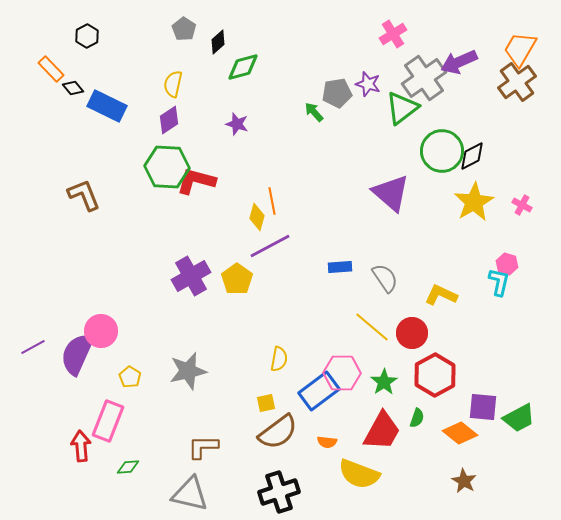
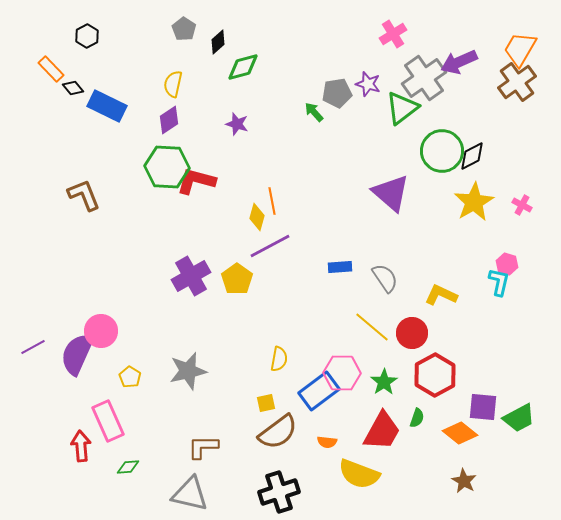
pink rectangle at (108, 421): rotated 45 degrees counterclockwise
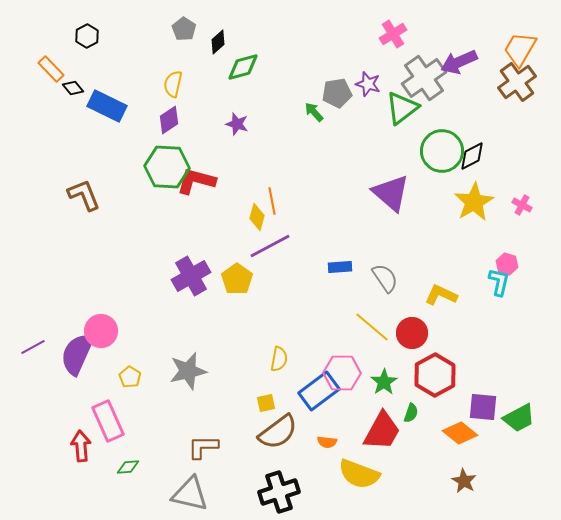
green semicircle at (417, 418): moved 6 px left, 5 px up
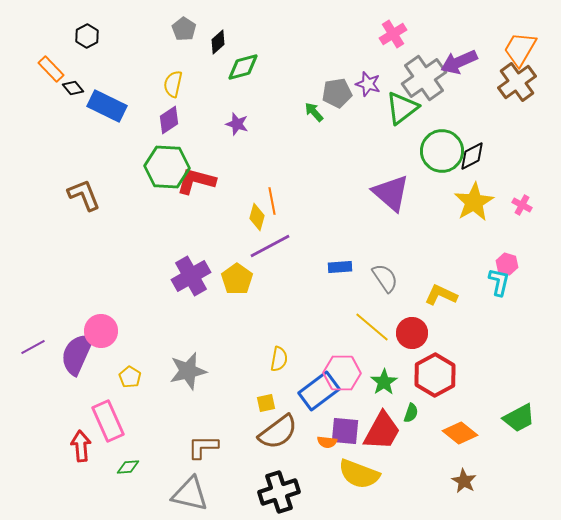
purple square at (483, 407): moved 138 px left, 24 px down
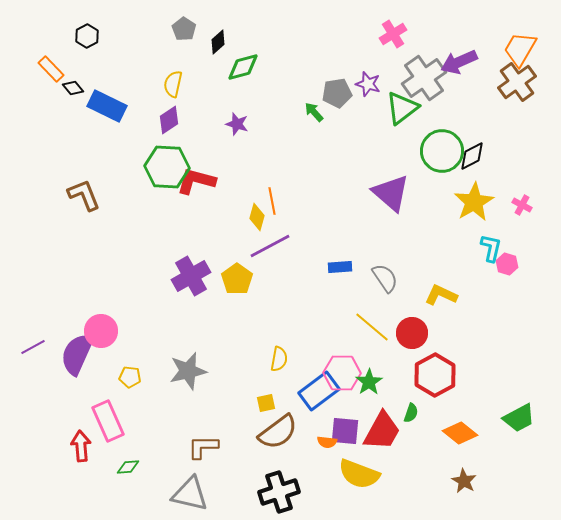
cyan L-shape at (499, 282): moved 8 px left, 34 px up
yellow pentagon at (130, 377): rotated 25 degrees counterclockwise
green star at (384, 382): moved 15 px left
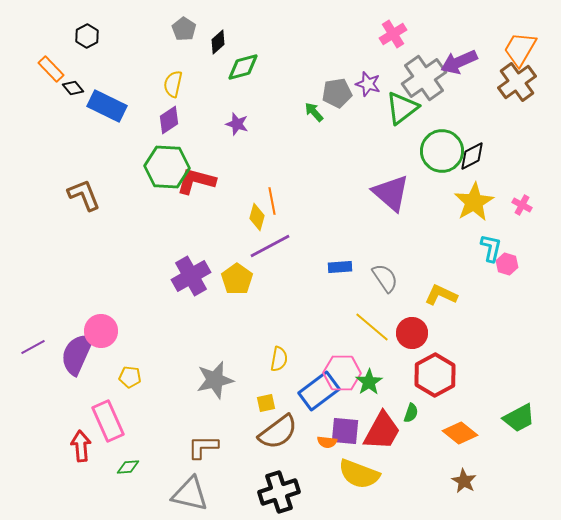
gray star at (188, 371): moved 27 px right, 9 px down
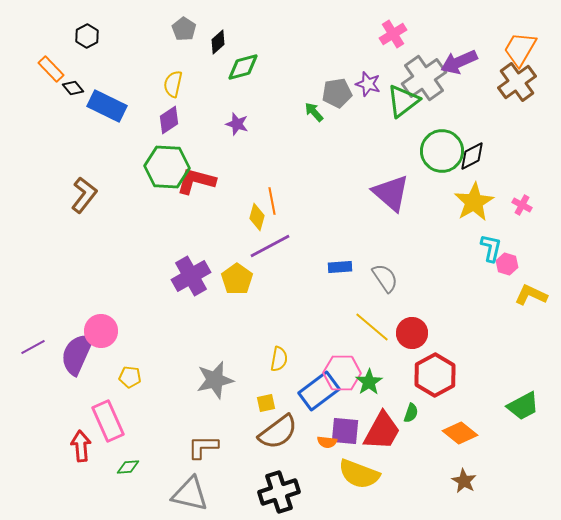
green triangle at (402, 108): moved 1 px right, 7 px up
brown L-shape at (84, 195): rotated 60 degrees clockwise
yellow L-shape at (441, 295): moved 90 px right
green trapezoid at (519, 418): moved 4 px right, 12 px up
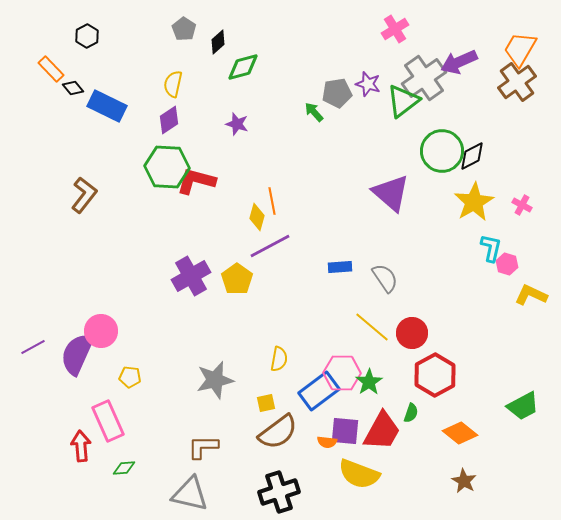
pink cross at (393, 34): moved 2 px right, 5 px up
green diamond at (128, 467): moved 4 px left, 1 px down
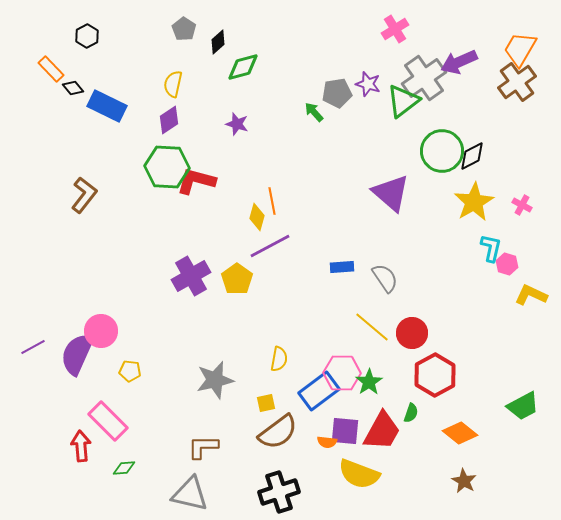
blue rectangle at (340, 267): moved 2 px right
yellow pentagon at (130, 377): moved 6 px up
pink rectangle at (108, 421): rotated 21 degrees counterclockwise
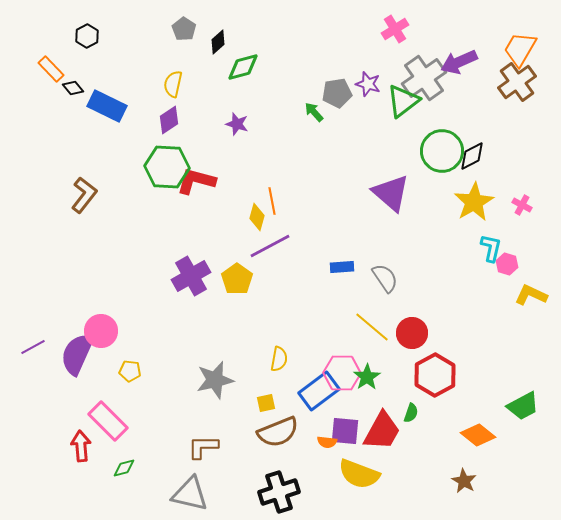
green star at (369, 382): moved 2 px left, 5 px up
brown semicircle at (278, 432): rotated 15 degrees clockwise
orange diamond at (460, 433): moved 18 px right, 2 px down
green diamond at (124, 468): rotated 10 degrees counterclockwise
